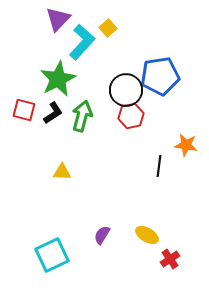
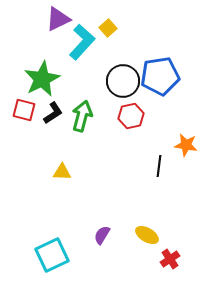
purple triangle: rotated 20 degrees clockwise
green star: moved 16 px left
black circle: moved 3 px left, 9 px up
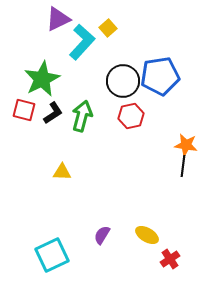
black line: moved 24 px right
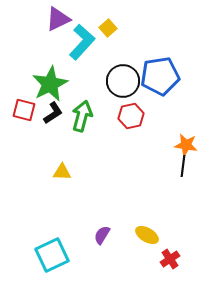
green star: moved 8 px right, 5 px down
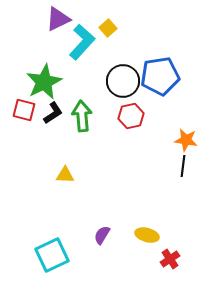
green star: moved 6 px left, 2 px up
green arrow: rotated 20 degrees counterclockwise
orange star: moved 5 px up
yellow triangle: moved 3 px right, 3 px down
yellow ellipse: rotated 15 degrees counterclockwise
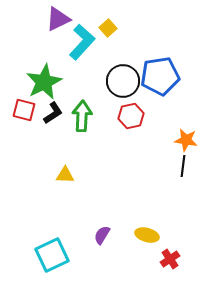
green arrow: rotated 8 degrees clockwise
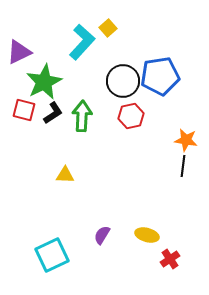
purple triangle: moved 39 px left, 33 px down
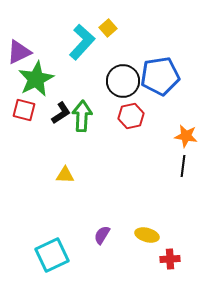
green star: moved 8 px left, 3 px up
black L-shape: moved 8 px right
orange star: moved 4 px up
red cross: rotated 30 degrees clockwise
